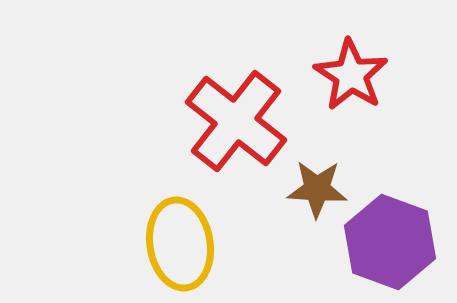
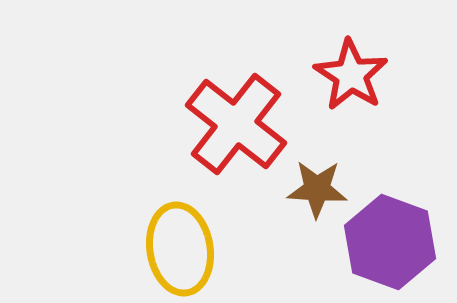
red cross: moved 3 px down
yellow ellipse: moved 5 px down
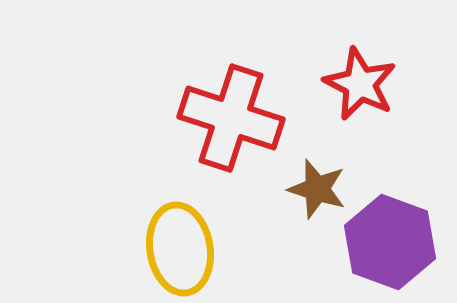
red star: moved 9 px right, 9 px down; rotated 6 degrees counterclockwise
red cross: moved 5 px left, 6 px up; rotated 20 degrees counterclockwise
brown star: rotated 14 degrees clockwise
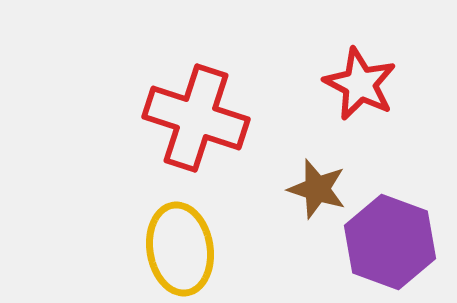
red cross: moved 35 px left
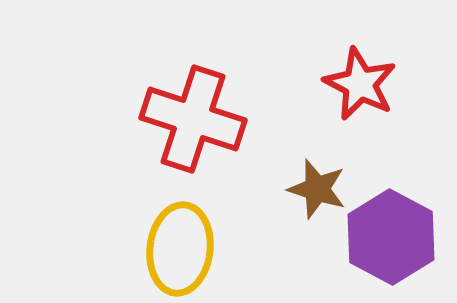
red cross: moved 3 px left, 1 px down
purple hexagon: moved 1 px right, 5 px up; rotated 8 degrees clockwise
yellow ellipse: rotated 16 degrees clockwise
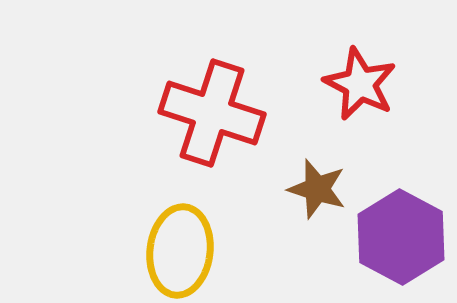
red cross: moved 19 px right, 6 px up
purple hexagon: moved 10 px right
yellow ellipse: moved 2 px down
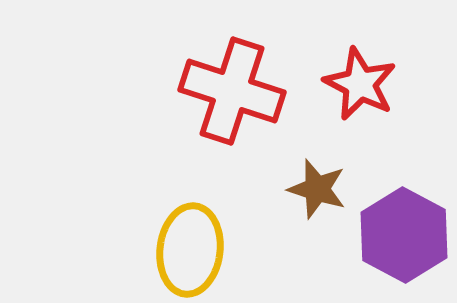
red cross: moved 20 px right, 22 px up
purple hexagon: moved 3 px right, 2 px up
yellow ellipse: moved 10 px right, 1 px up
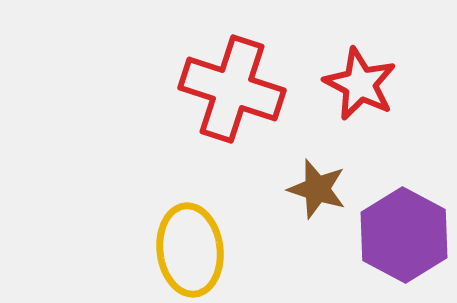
red cross: moved 2 px up
yellow ellipse: rotated 14 degrees counterclockwise
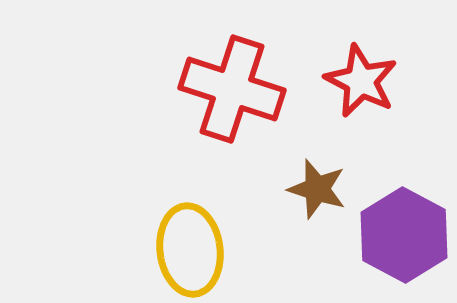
red star: moved 1 px right, 3 px up
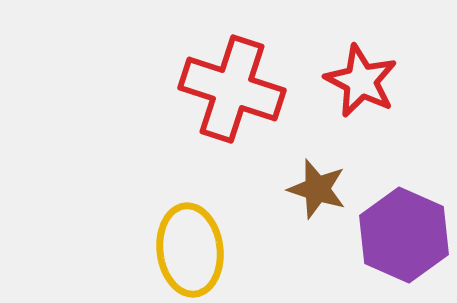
purple hexagon: rotated 4 degrees counterclockwise
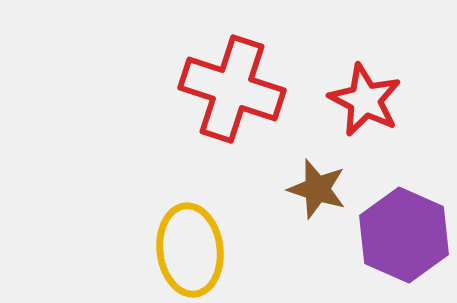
red star: moved 4 px right, 19 px down
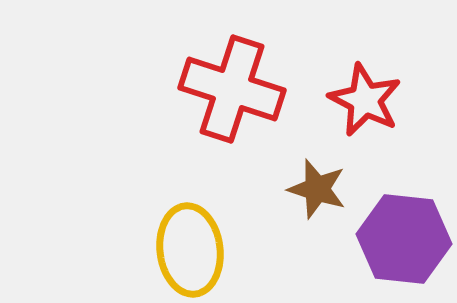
purple hexagon: moved 4 px down; rotated 18 degrees counterclockwise
